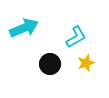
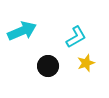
cyan arrow: moved 2 px left, 3 px down
black circle: moved 2 px left, 2 px down
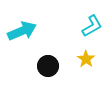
cyan L-shape: moved 16 px right, 11 px up
yellow star: moved 4 px up; rotated 18 degrees counterclockwise
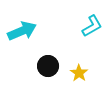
yellow star: moved 7 px left, 14 px down
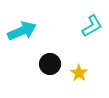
black circle: moved 2 px right, 2 px up
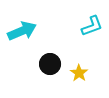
cyan L-shape: rotated 10 degrees clockwise
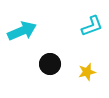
yellow star: moved 8 px right, 1 px up; rotated 24 degrees clockwise
